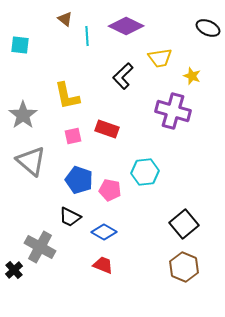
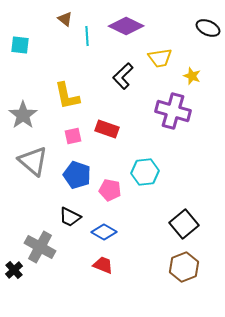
gray triangle: moved 2 px right
blue pentagon: moved 2 px left, 5 px up
brown hexagon: rotated 16 degrees clockwise
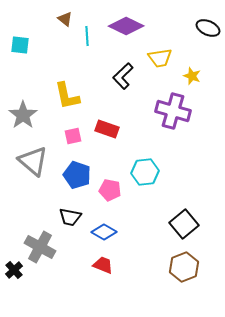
black trapezoid: rotated 15 degrees counterclockwise
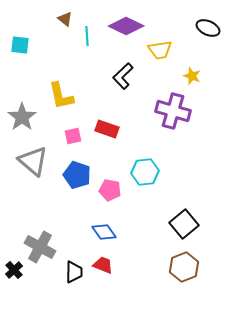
yellow trapezoid: moved 8 px up
yellow L-shape: moved 6 px left
gray star: moved 1 px left, 2 px down
black trapezoid: moved 4 px right, 55 px down; rotated 100 degrees counterclockwise
blue diamond: rotated 25 degrees clockwise
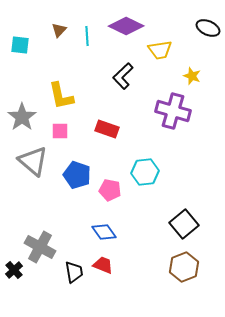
brown triangle: moved 6 px left, 11 px down; rotated 35 degrees clockwise
pink square: moved 13 px left, 5 px up; rotated 12 degrees clockwise
black trapezoid: rotated 10 degrees counterclockwise
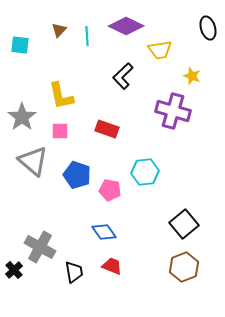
black ellipse: rotated 50 degrees clockwise
red trapezoid: moved 9 px right, 1 px down
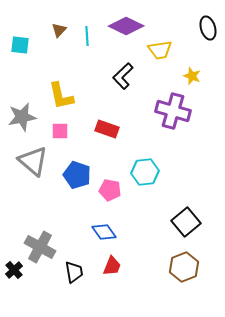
gray star: rotated 24 degrees clockwise
black square: moved 2 px right, 2 px up
red trapezoid: rotated 90 degrees clockwise
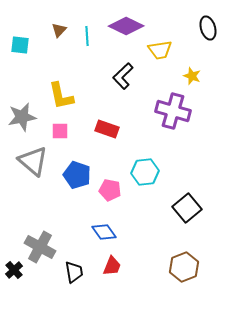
black square: moved 1 px right, 14 px up
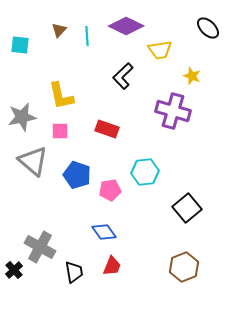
black ellipse: rotated 30 degrees counterclockwise
pink pentagon: rotated 20 degrees counterclockwise
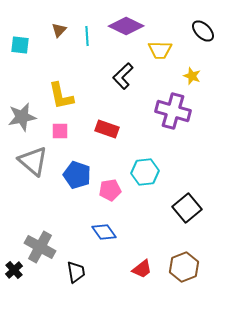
black ellipse: moved 5 px left, 3 px down
yellow trapezoid: rotated 10 degrees clockwise
red trapezoid: moved 30 px right, 3 px down; rotated 30 degrees clockwise
black trapezoid: moved 2 px right
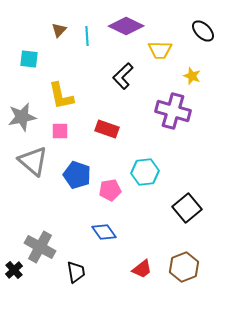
cyan square: moved 9 px right, 14 px down
